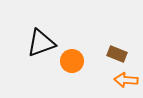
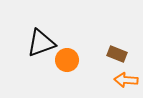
orange circle: moved 5 px left, 1 px up
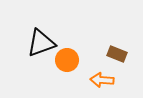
orange arrow: moved 24 px left
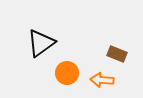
black triangle: rotated 16 degrees counterclockwise
orange circle: moved 13 px down
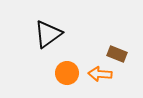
black triangle: moved 7 px right, 9 px up
orange arrow: moved 2 px left, 6 px up
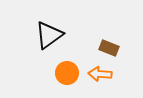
black triangle: moved 1 px right, 1 px down
brown rectangle: moved 8 px left, 6 px up
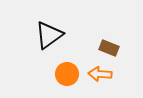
orange circle: moved 1 px down
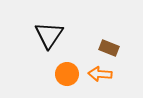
black triangle: rotated 20 degrees counterclockwise
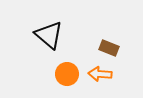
black triangle: rotated 24 degrees counterclockwise
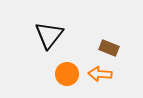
black triangle: rotated 28 degrees clockwise
